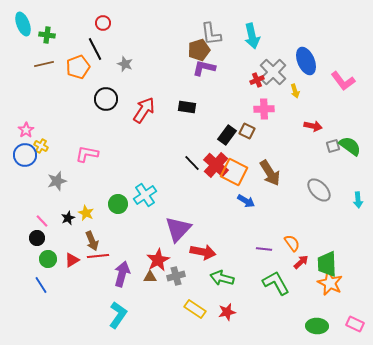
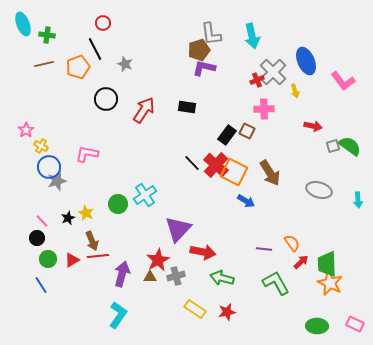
blue circle at (25, 155): moved 24 px right, 12 px down
gray ellipse at (319, 190): rotated 30 degrees counterclockwise
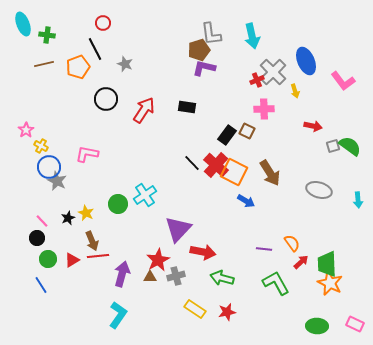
gray star at (57, 181): rotated 30 degrees counterclockwise
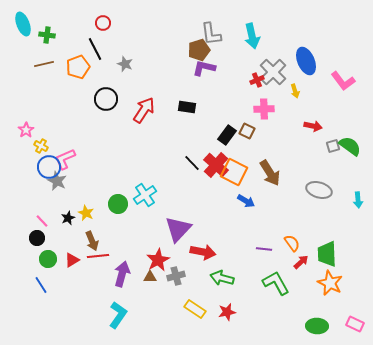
pink L-shape at (87, 154): moved 22 px left, 5 px down; rotated 35 degrees counterclockwise
green trapezoid at (327, 264): moved 10 px up
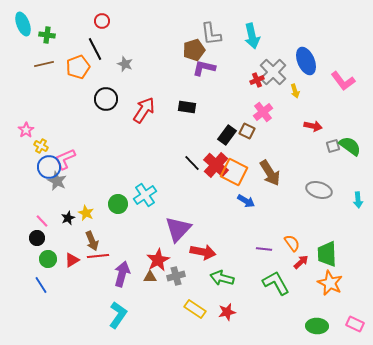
red circle at (103, 23): moved 1 px left, 2 px up
brown pentagon at (199, 50): moved 5 px left
pink cross at (264, 109): moved 1 px left, 3 px down; rotated 36 degrees counterclockwise
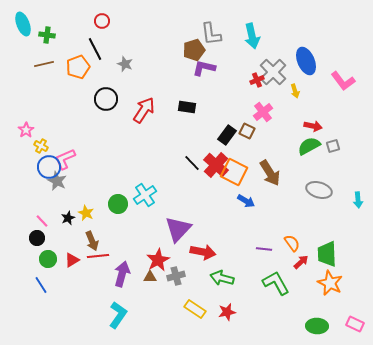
green semicircle at (350, 146): moved 41 px left; rotated 65 degrees counterclockwise
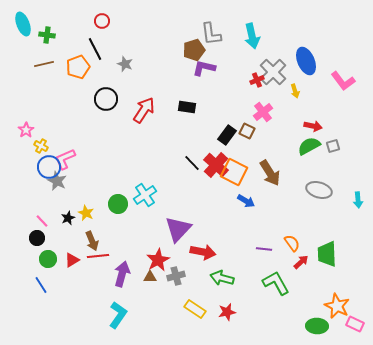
orange star at (330, 283): moved 7 px right, 23 px down
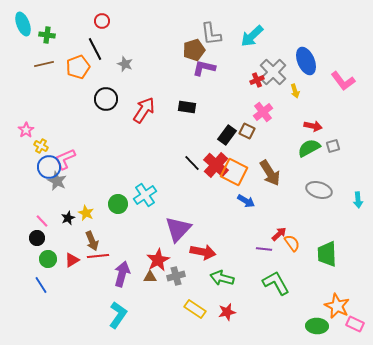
cyan arrow at (252, 36): rotated 60 degrees clockwise
green semicircle at (309, 146): moved 2 px down
red arrow at (301, 262): moved 22 px left, 28 px up
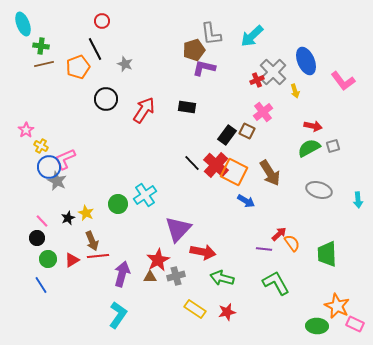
green cross at (47, 35): moved 6 px left, 11 px down
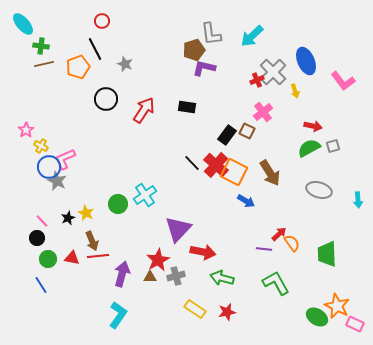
cyan ellipse at (23, 24): rotated 20 degrees counterclockwise
red triangle at (72, 260): moved 2 px up; rotated 42 degrees clockwise
green ellipse at (317, 326): moved 9 px up; rotated 30 degrees clockwise
